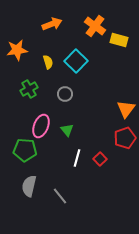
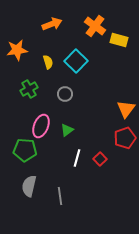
green triangle: rotated 32 degrees clockwise
gray line: rotated 30 degrees clockwise
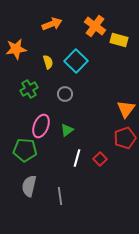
orange star: moved 1 px left, 1 px up
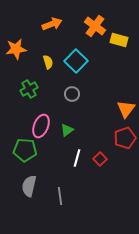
gray circle: moved 7 px right
